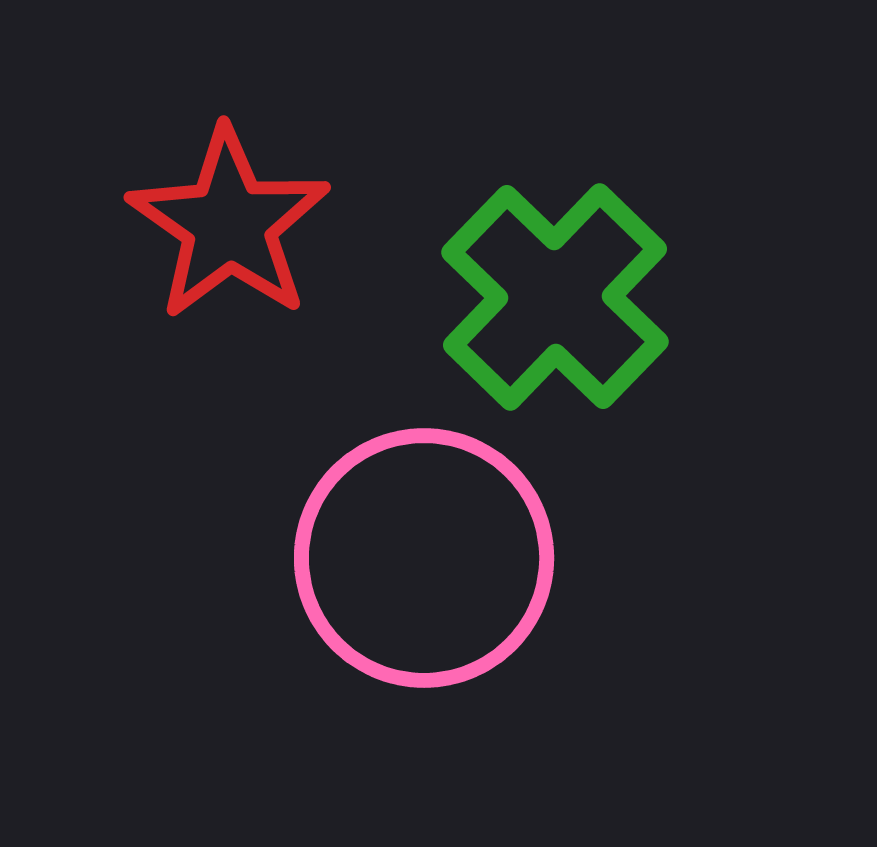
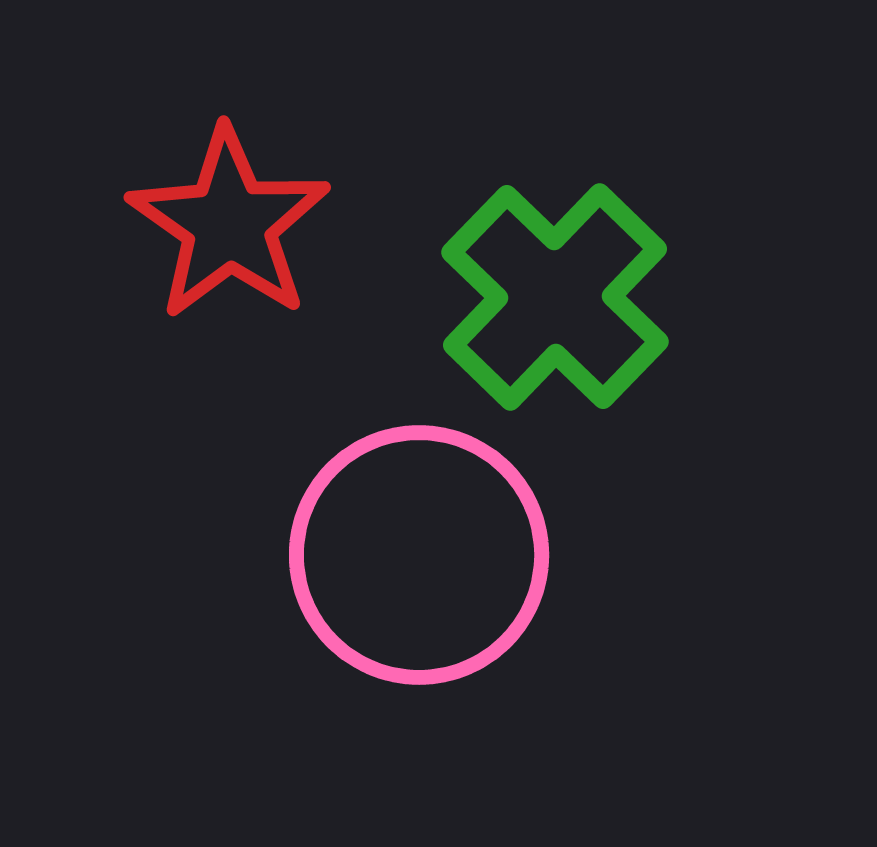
pink circle: moved 5 px left, 3 px up
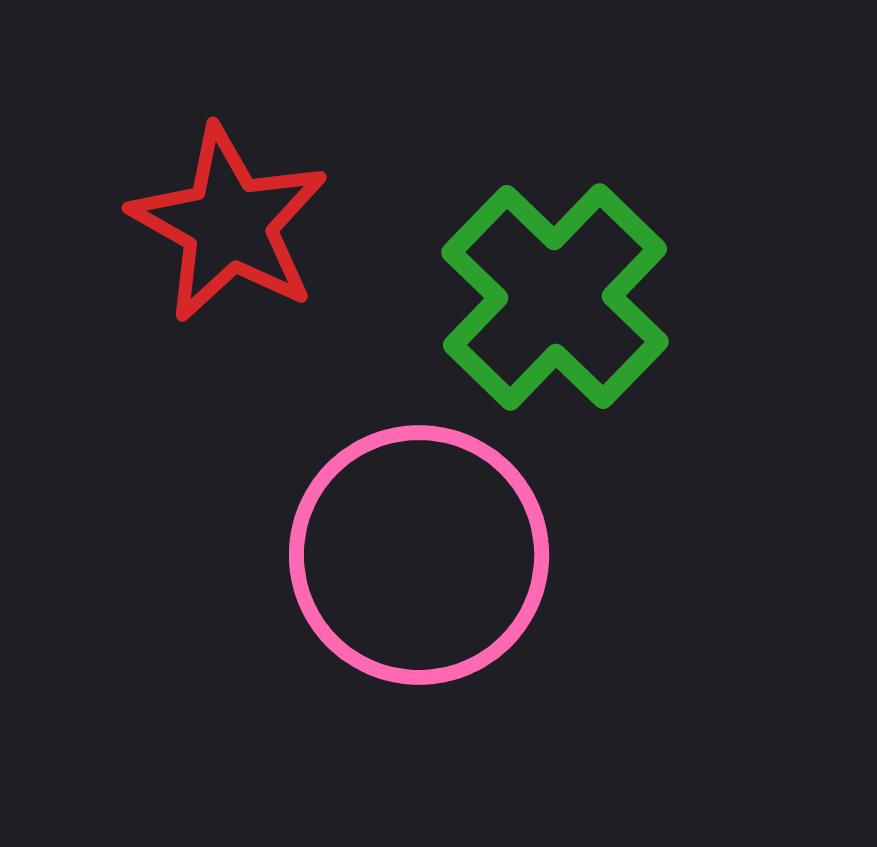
red star: rotated 6 degrees counterclockwise
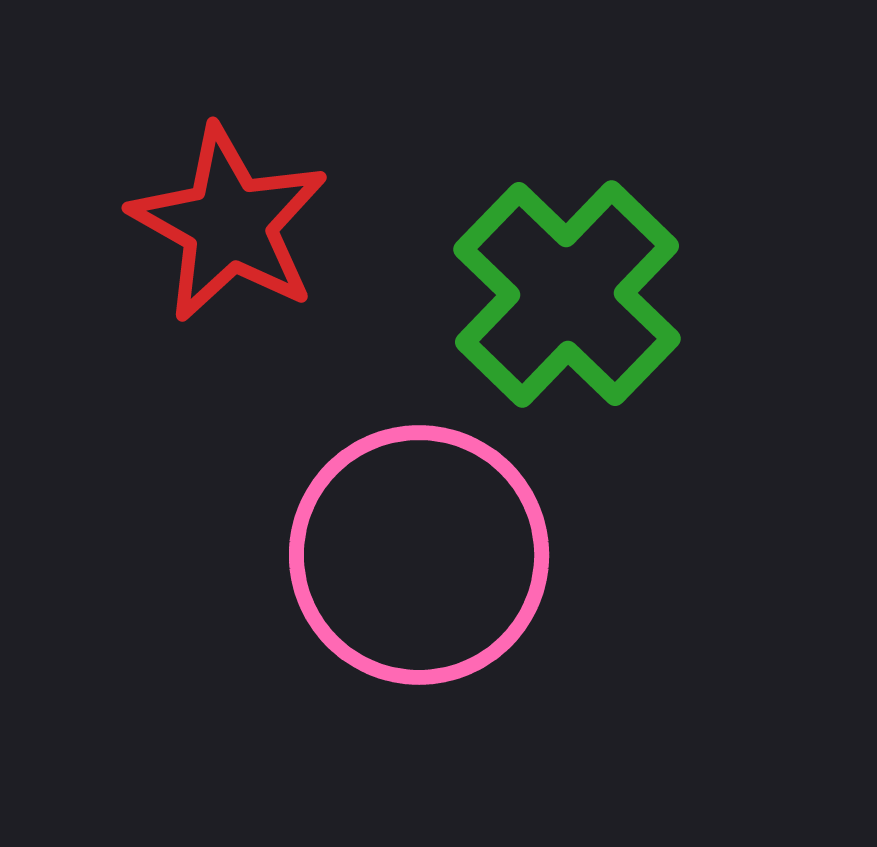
green cross: moved 12 px right, 3 px up
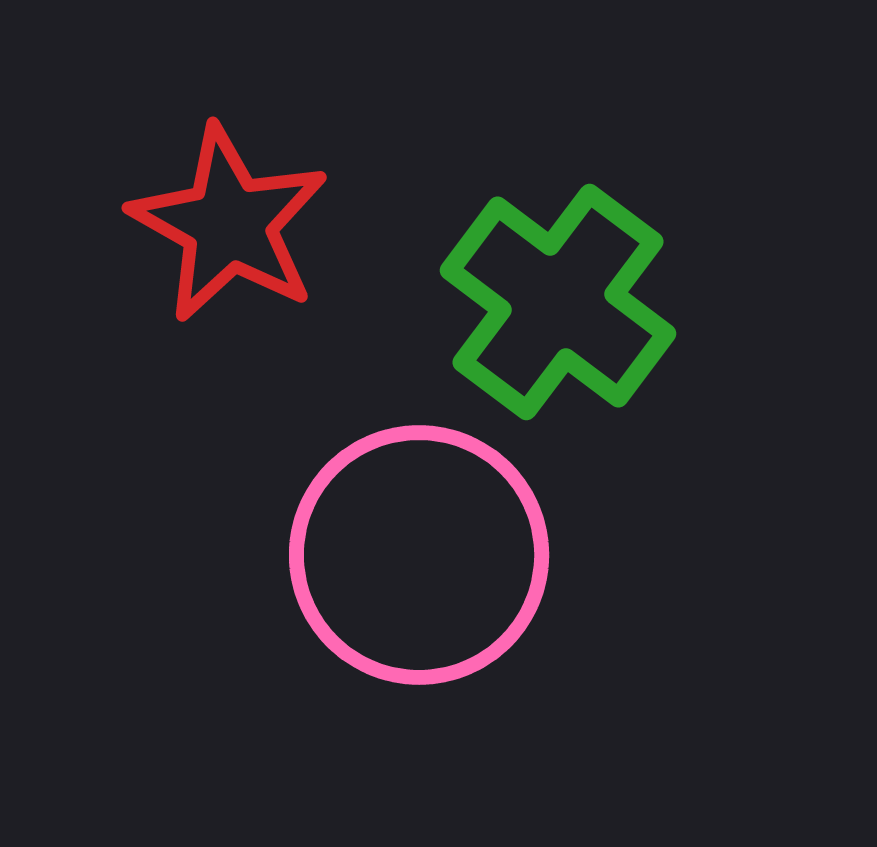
green cross: moved 9 px left, 8 px down; rotated 7 degrees counterclockwise
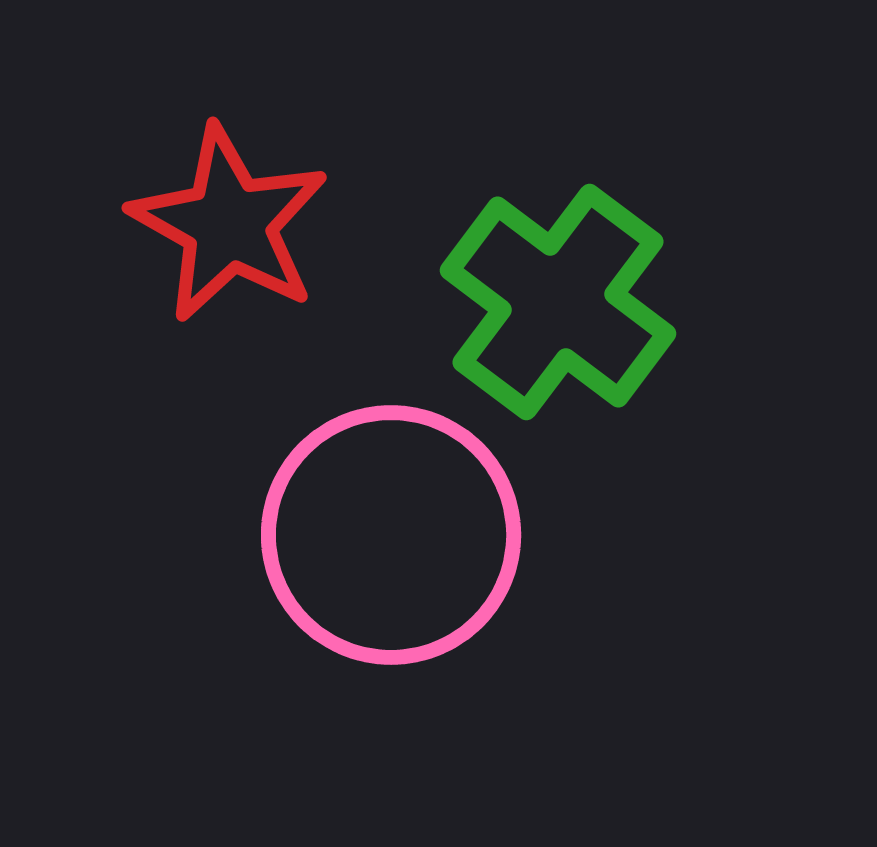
pink circle: moved 28 px left, 20 px up
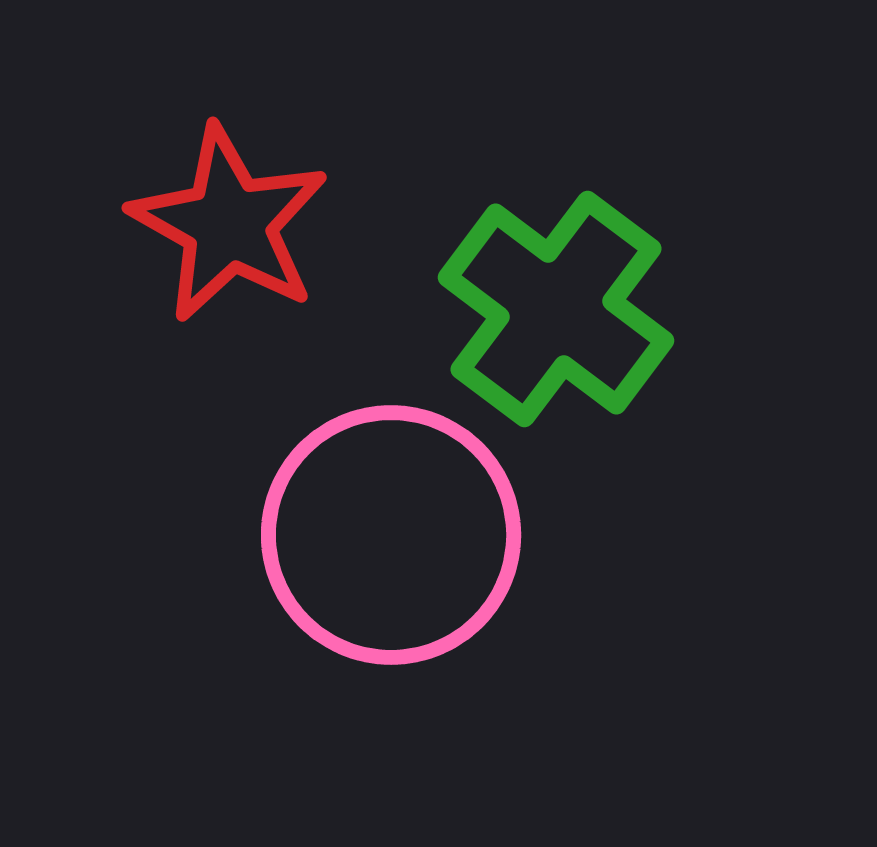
green cross: moved 2 px left, 7 px down
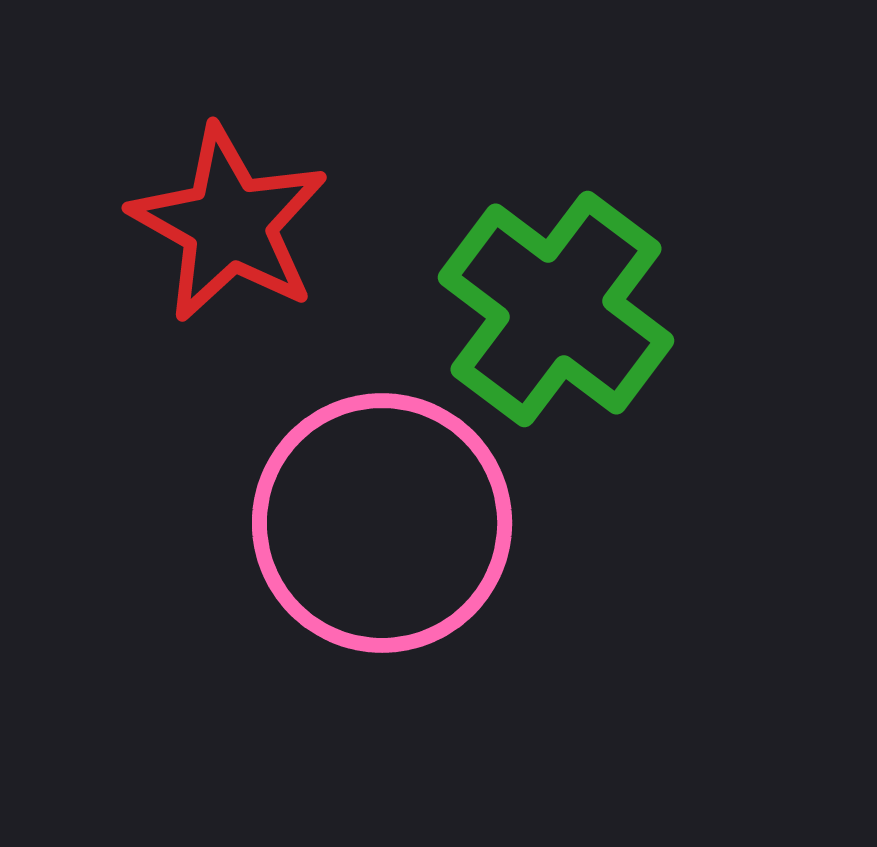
pink circle: moved 9 px left, 12 px up
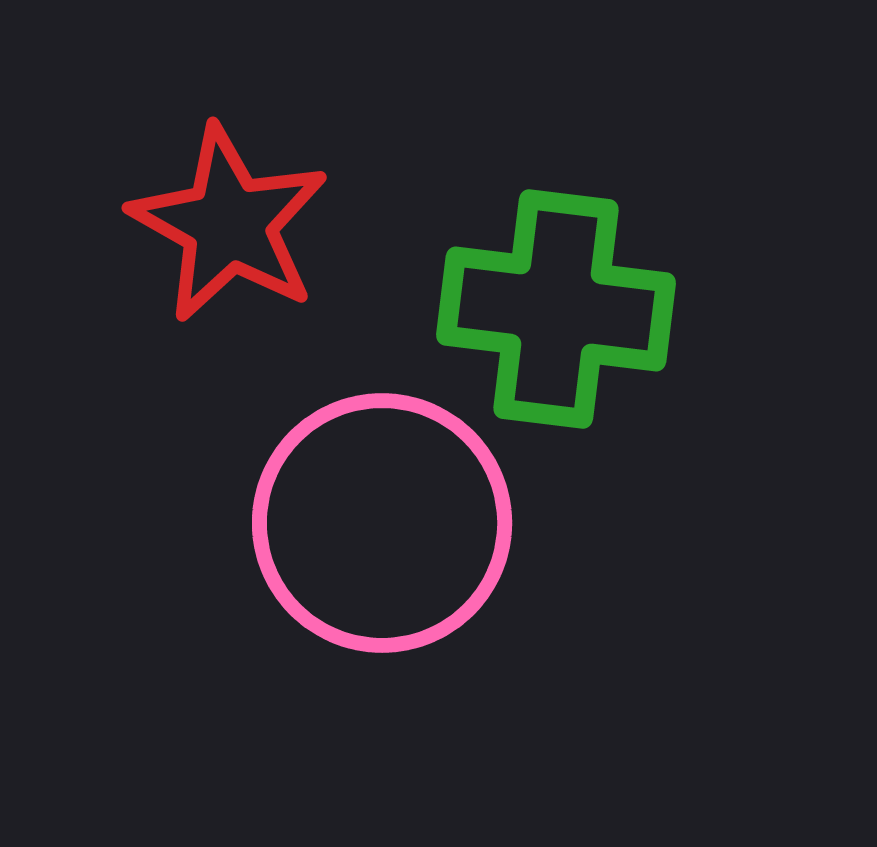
green cross: rotated 30 degrees counterclockwise
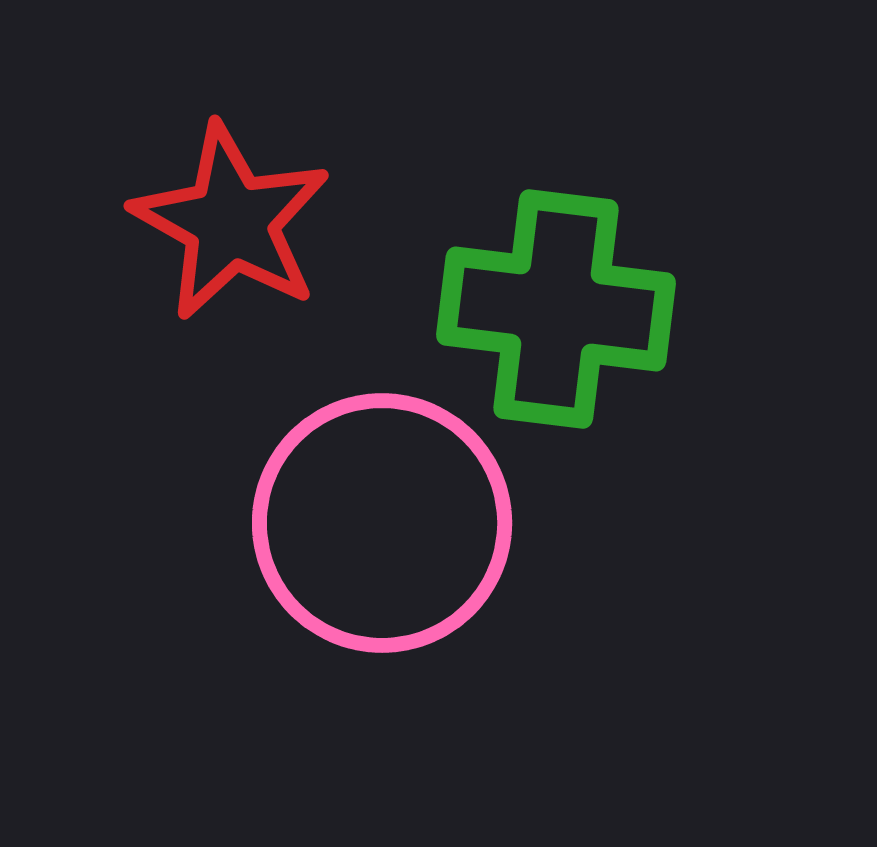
red star: moved 2 px right, 2 px up
